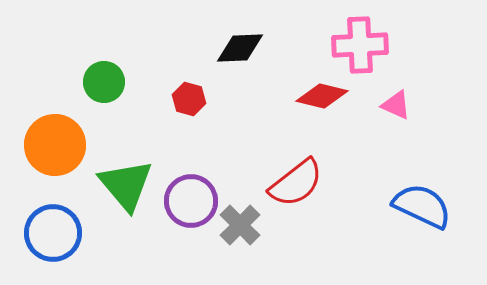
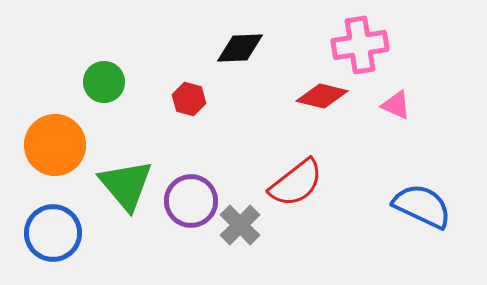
pink cross: rotated 6 degrees counterclockwise
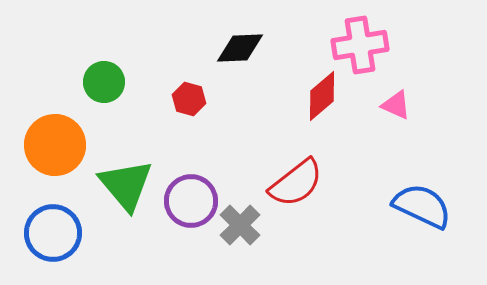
red diamond: rotated 54 degrees counterclockwise
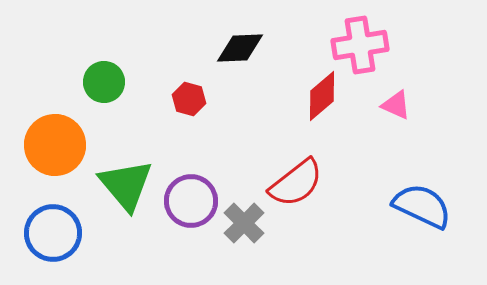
gray cross: moved 4 px right, 2 px up
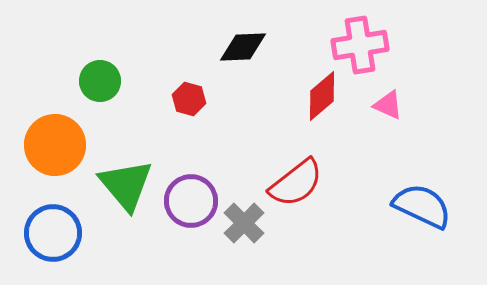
black diamond: moved 3 px right, 1 px up
green circle: moved 4 px left, 1 px up
pink triangle: moved 8 px left
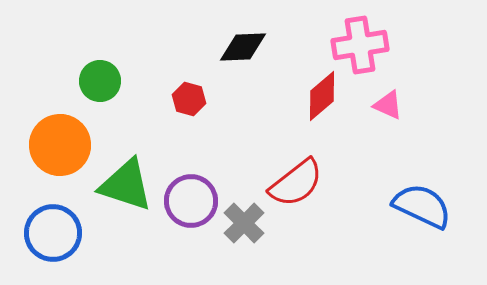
orange circle: moved 5 px right
green triangle: rotated 32 degrees counterclockwise
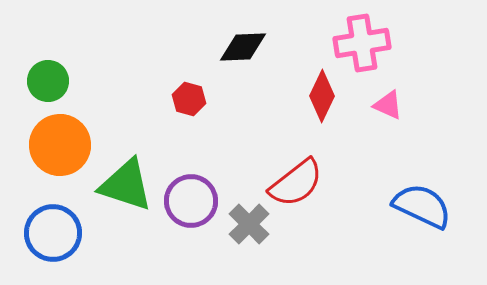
pink cross: moved 2 px right, 2 px up
green circle: moved 52 px left
red diamond: rotated 24 degrees counterclockwise
gray cross: moved 5 px right, 1 px down
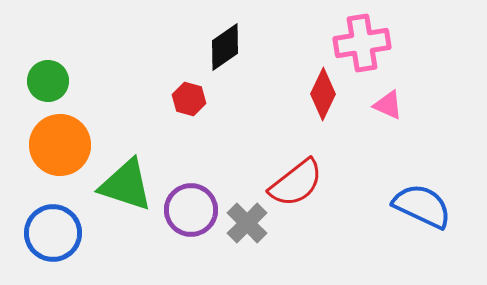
black diamond: moved 18 px left; rotated 33 degrees counterclockwise
red diamond: moved 1 px right, 2 px up
purple circle: moved 9 px down
gray cross: moved 2 px left, 1 px up
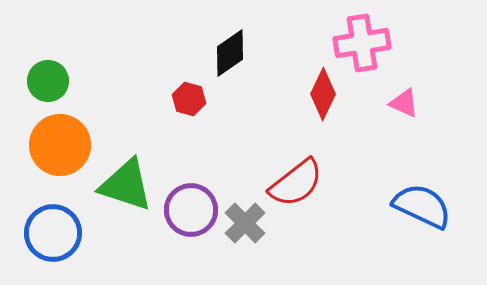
black diamond: moved 5 px right, 6 px down
pink triangle: moved 16 px right, 2 px up
gray cross: moved 2 px left
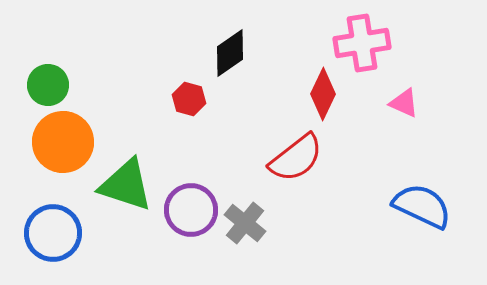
green circle: moved 4 px down
orange circle: moved 3 px right, 3 px up
red semicircle: moved 25 px up
gray cross: rotated 6 degrees counterclockwise
